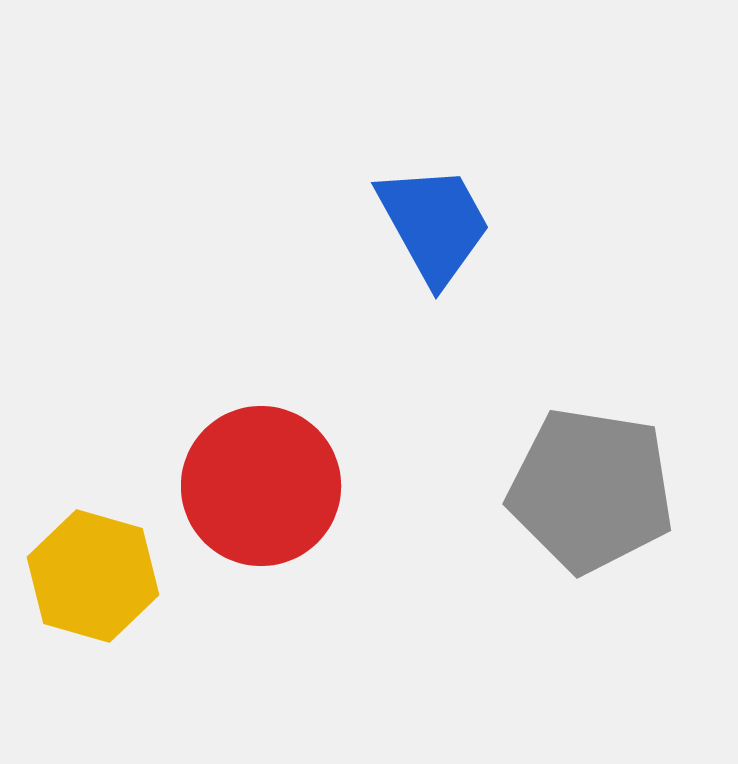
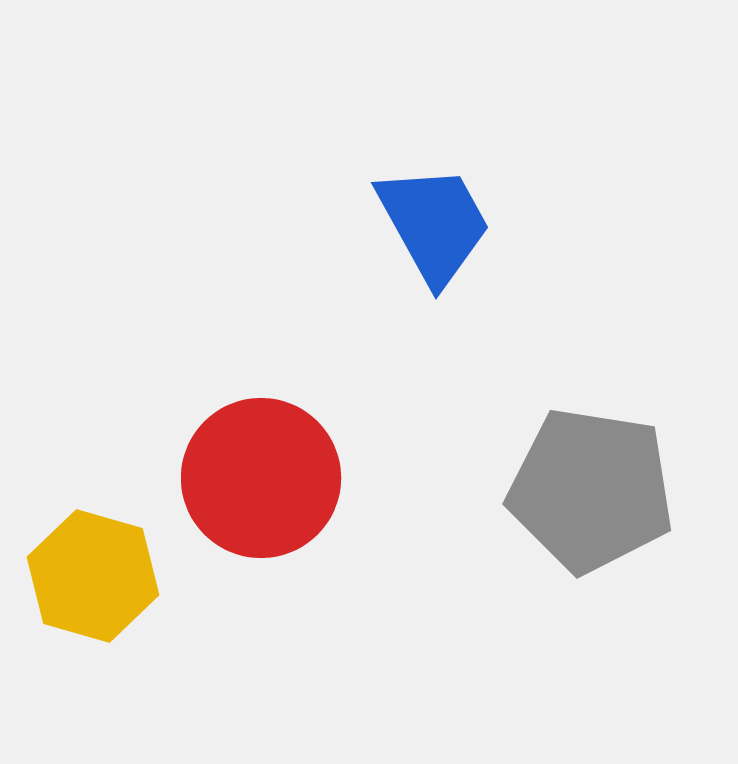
red circle: moved 8 px up
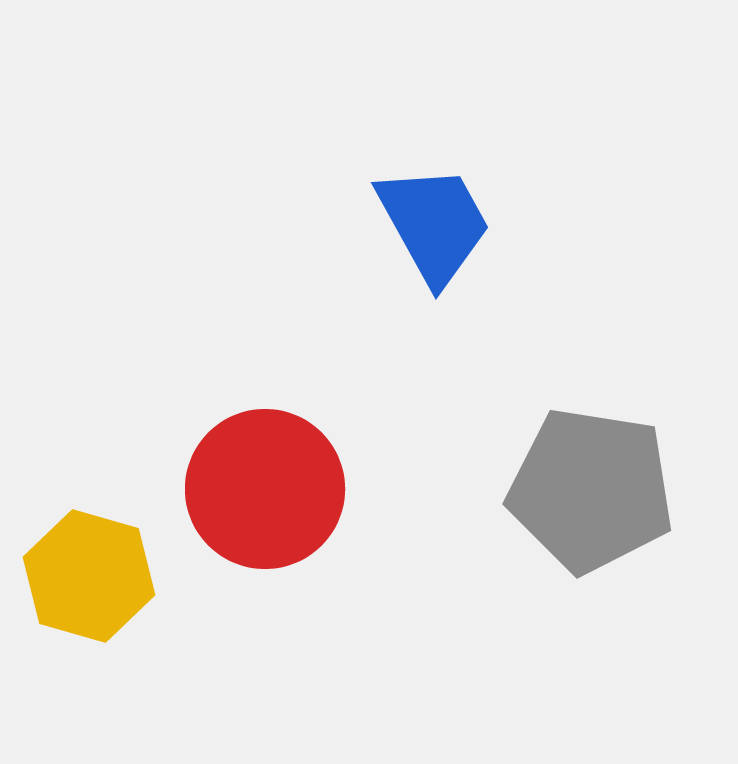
red circle: moved 4 px right, 11 px down
yellow hexagon: moved 4 px left
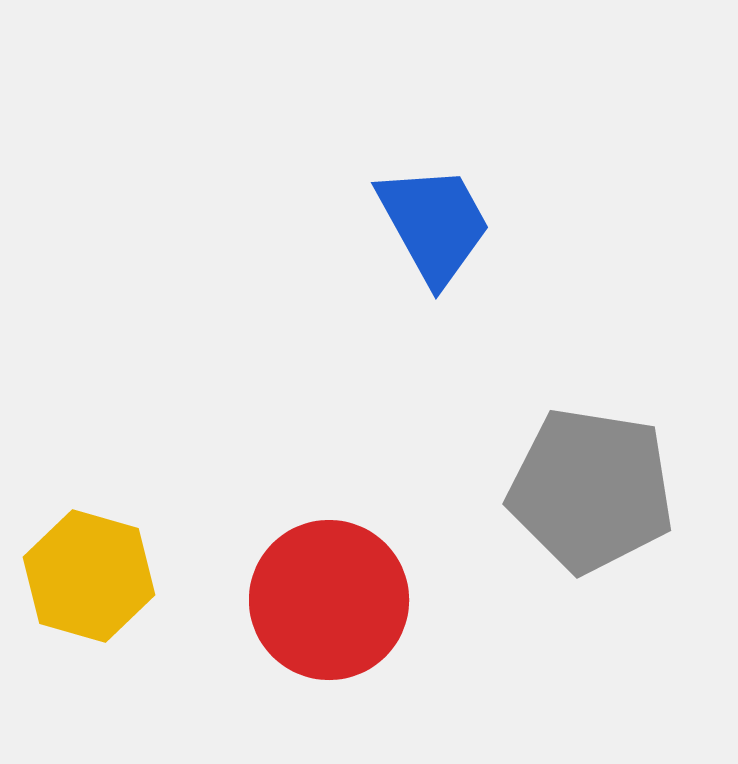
red circle: moved 64 px right, 111 px down
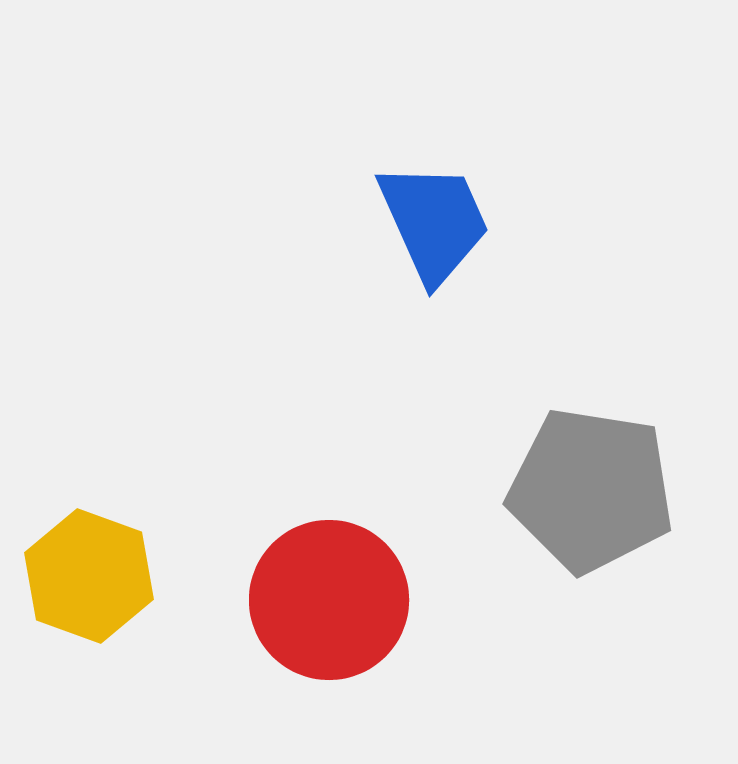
blue trapezoid: moved 2 px up; rotated 5 degrees clockwise
yellow hexagon: rotated 4 degrees clockwise
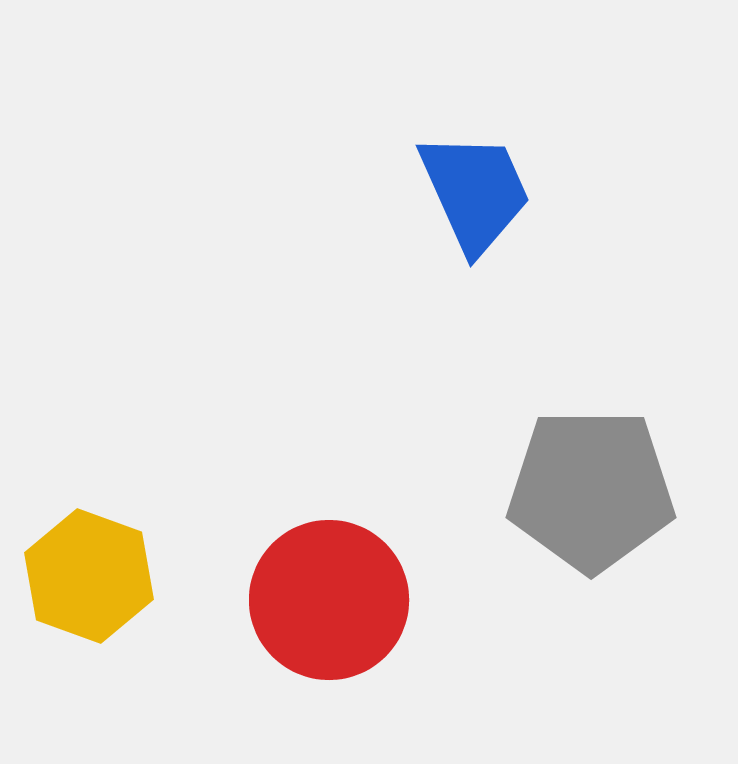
blue trapezoid: moved 41 px right, 30 px up
gray pentagon: rotated 9 degrees counterclockwise
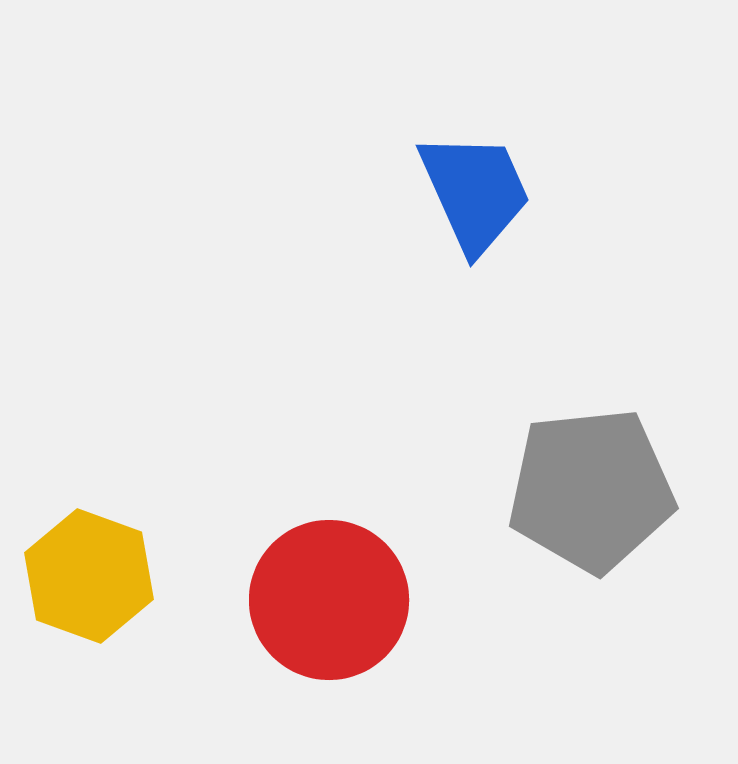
gray pentagon: rotated 6 degrees counterclockwise
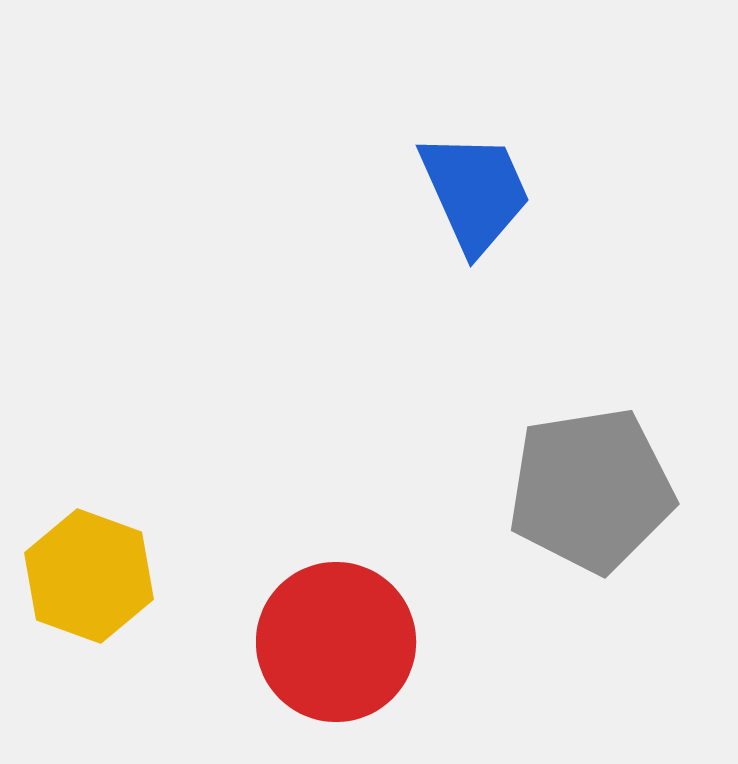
gray pentagon: rotated 3 degrees counterclockwise
red circle: moved 7 px right, 42 px down
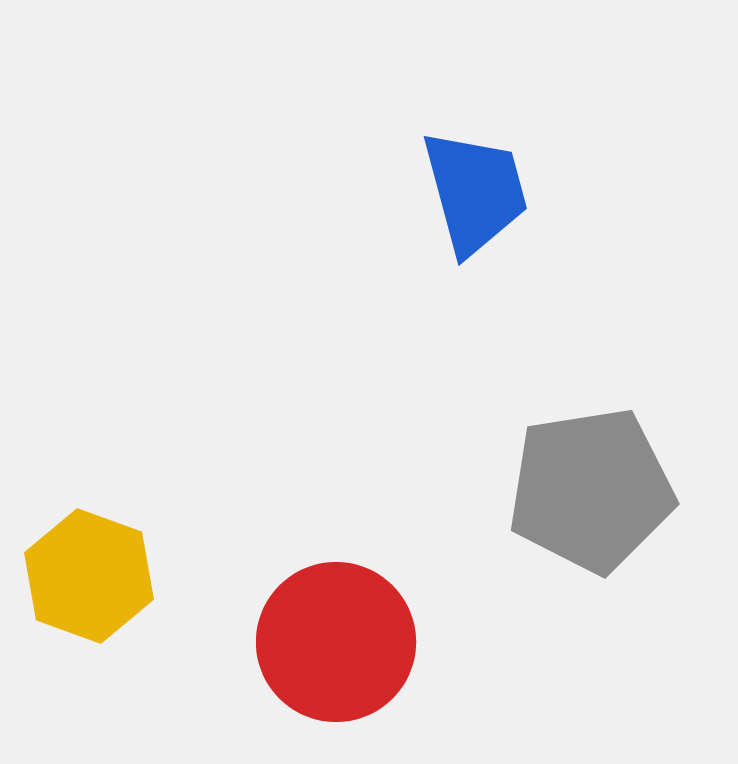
blue trapezoid: rotated 9 degrees clockwise
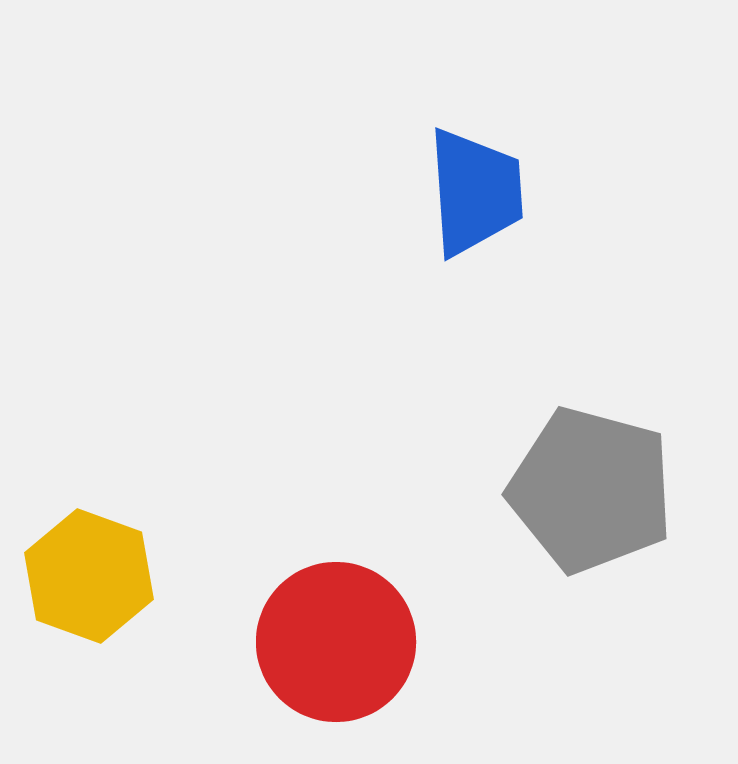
blue trapezoid: rotated 11 degrees clockwise
gray pentagon: rotated 24 degrees clockwise
